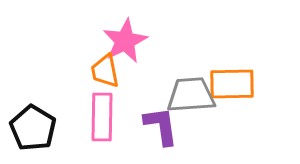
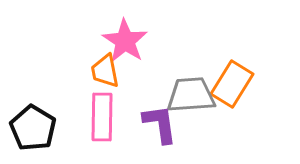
pink star: rotated 12 degrees counterclockwise
orange rectangle: rotated 57 degrees counterclockwise
purple L-shape: moved 1 px left, 2 px up
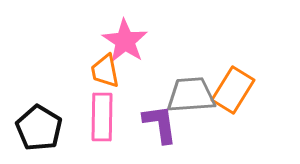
orange rectangle: moved 1 px right, 6 px down
black pentagon: moved 6 px right
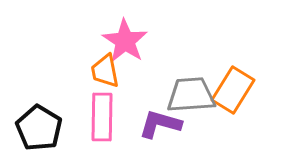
purple L-shape: rotated 66 degrees counterclockwise
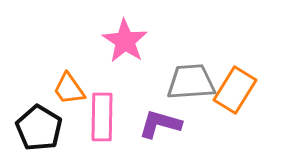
orange trapezoid: moved 36 px left, 18 px down; rotated 24 degrees counterclockwise
orange rectangle: moved 2 px right
gray trapezoid: moved 13 px up
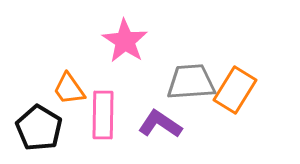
pink rectangle: moved 1 px right, 2 px up
purple L-shape: rotated 18 degrees clockwise
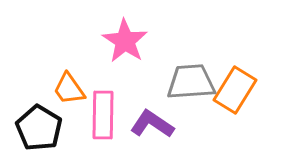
purple L-shape: moved 8 px left
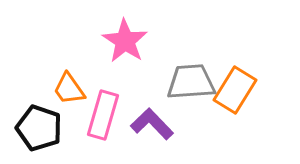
pink rectangle: rotated 15 degrees clockwise
purple L-shape: rotated 12 degrees clockwise
black pentagon: rotated 12 degrees counterclockwise
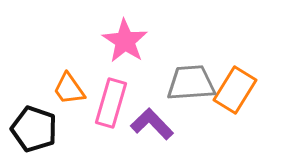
gray trapezoid: moved 1 px down
pink rectangle: moved 8 px right, 12 px up
black pentagon: moved 5 px left, 1 px down
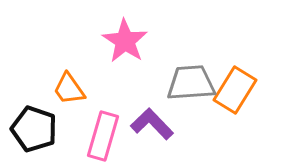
pink rectangle: moved 8 px left, 33 px down
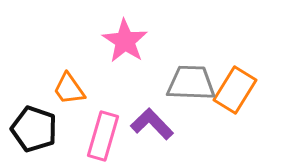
gray trapezoid: rotated 6 degrees clockwise
